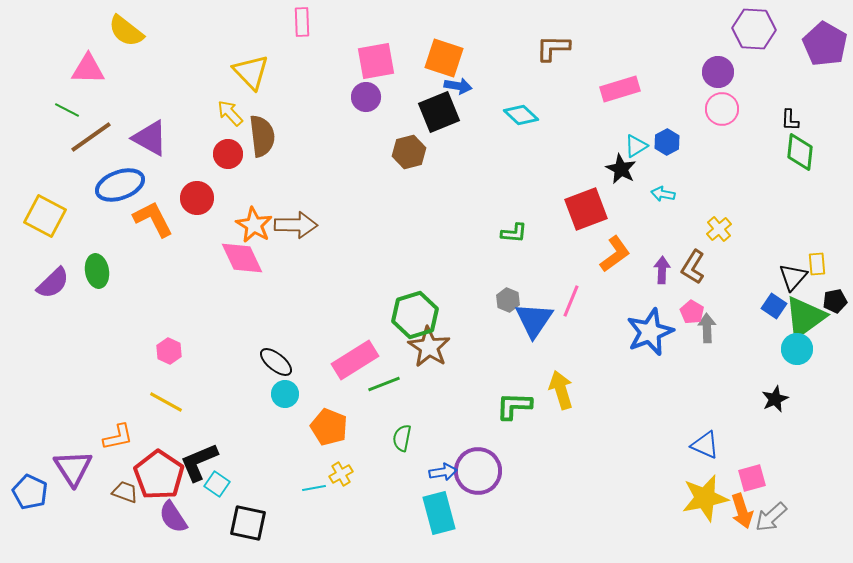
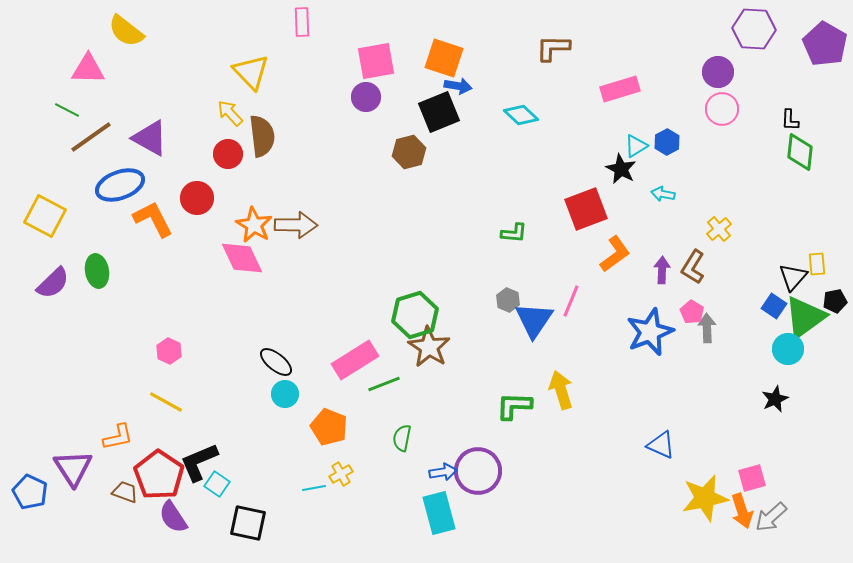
cyan circle at (797, 349): moved 9 px left
blue triangle at (705, 445): moved 44 px left
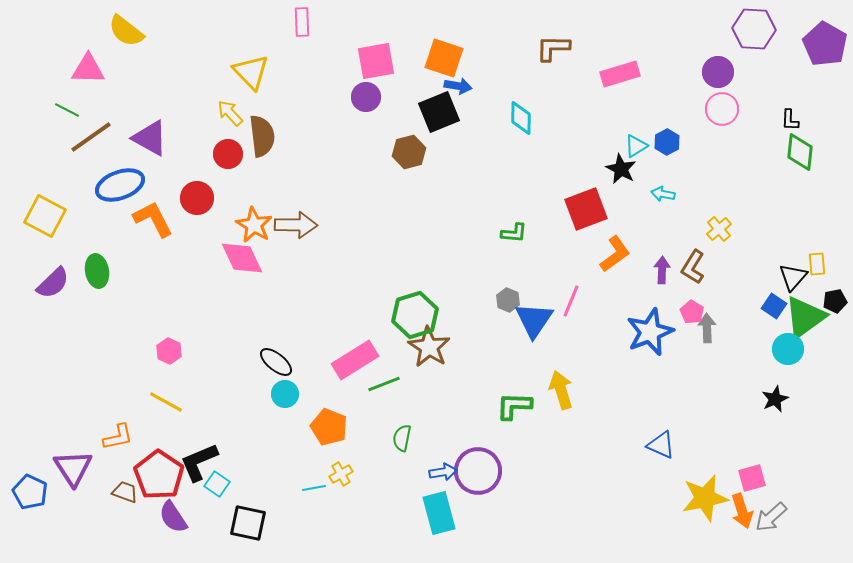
pink rectangle at (620, 89): moved 15 px up
cyan diamond at (521, 115): moved 3 px down; rotated 48 degrees clockwise
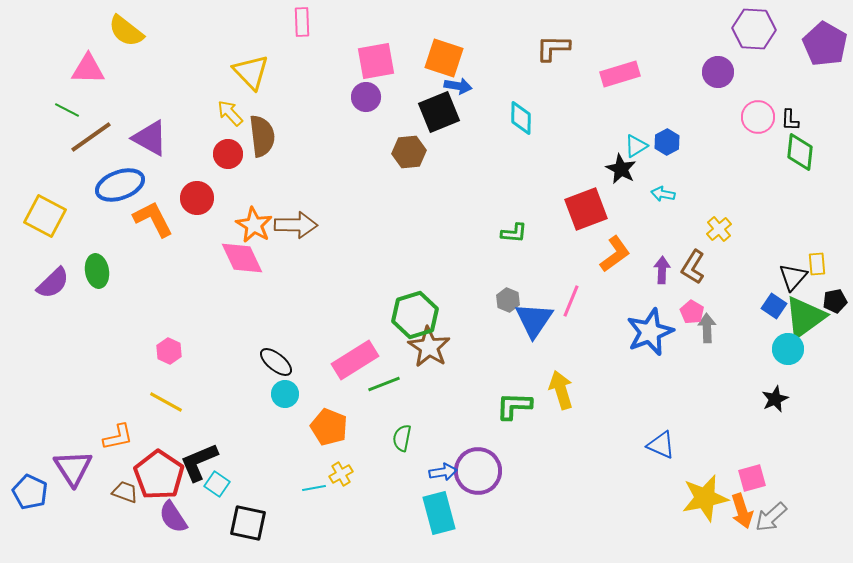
pink circle at (722, 109): moved 36 px right, 8 px down
brown hexagon at (409, 152): rotated 8 degrees clockwise
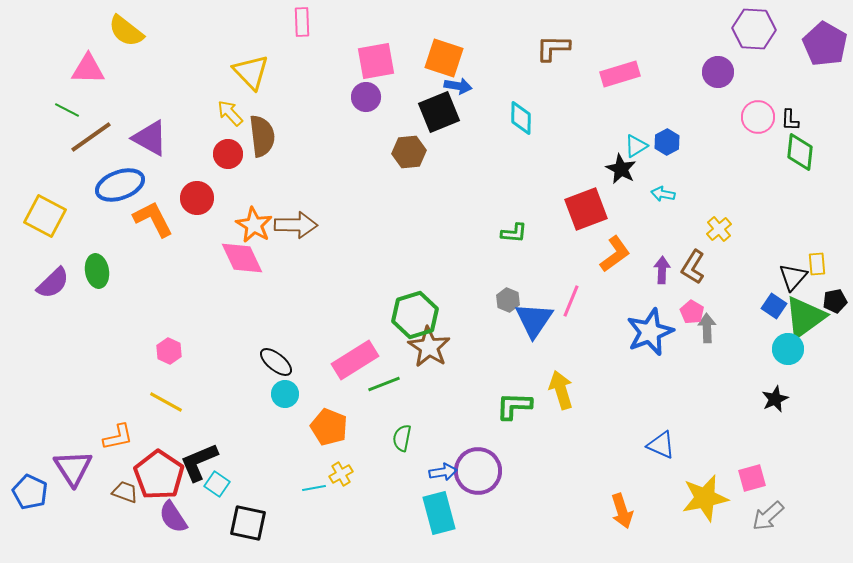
orange arrow at (742, 511): moved 120 px left
gray arrow at (771, 517): moved 3 px left, 1 px up
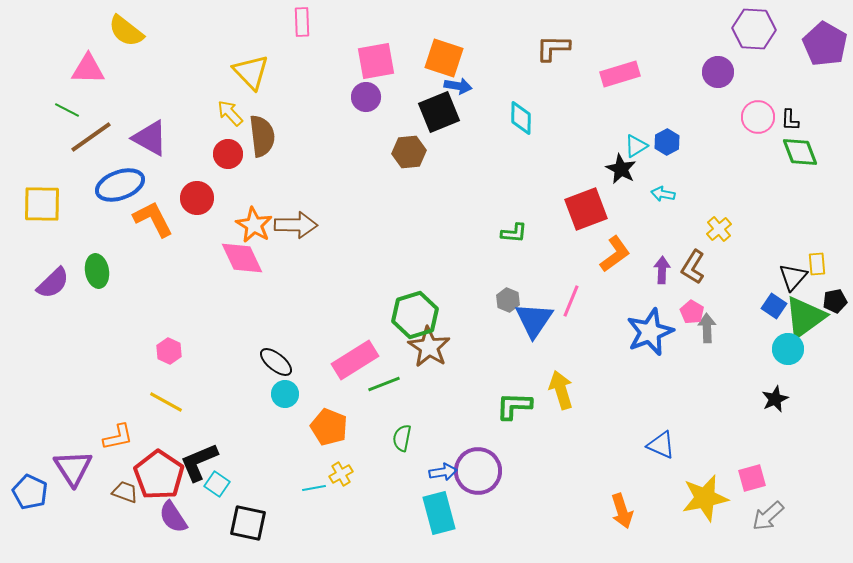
green diamond at (800, 152): rotated 27 degrees counterclockwise
yellow square at (45, 216): moved 3 px left, 12 px up; rotated 27 degrees counterclockwise
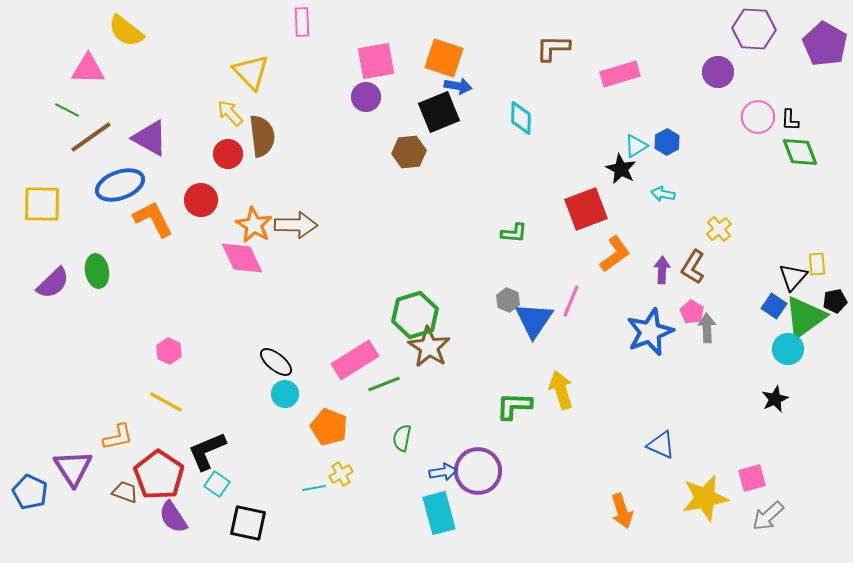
red circle at (197, 198): moved 4 px right, 2 px down
black L-shape at (199, 462): moved 8 px right, 11 px up
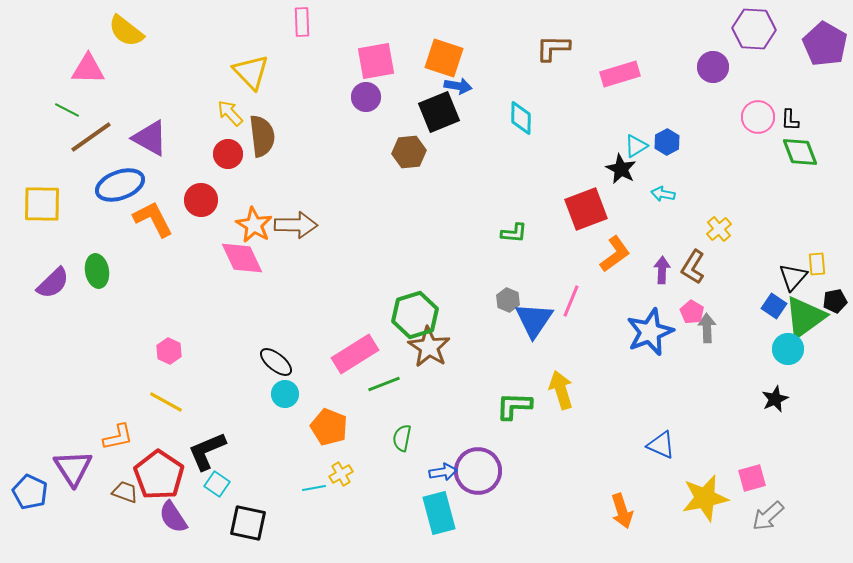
purple circle at (718, 72): moved 5 px left, 5 px up
pink rectangle at (355, 360): moved 6 px up
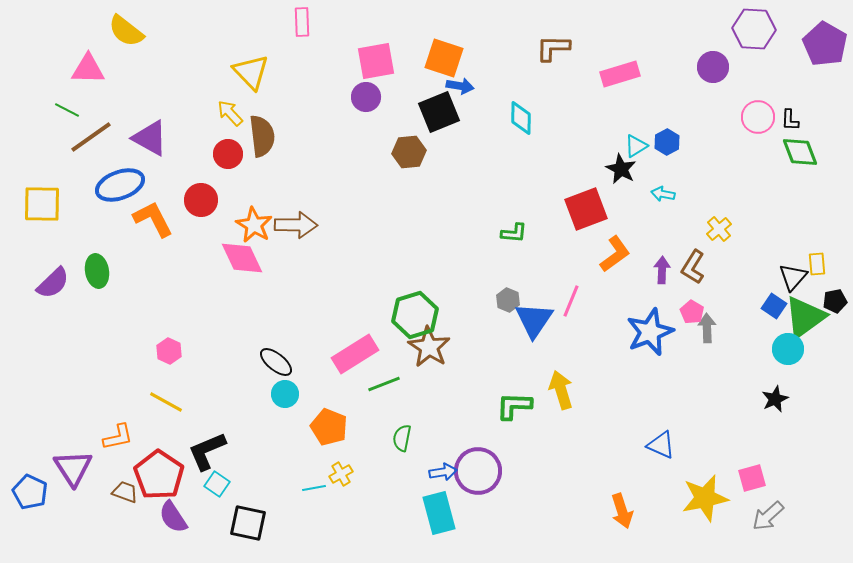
blue arrow at (458, 86): moved 2 px right
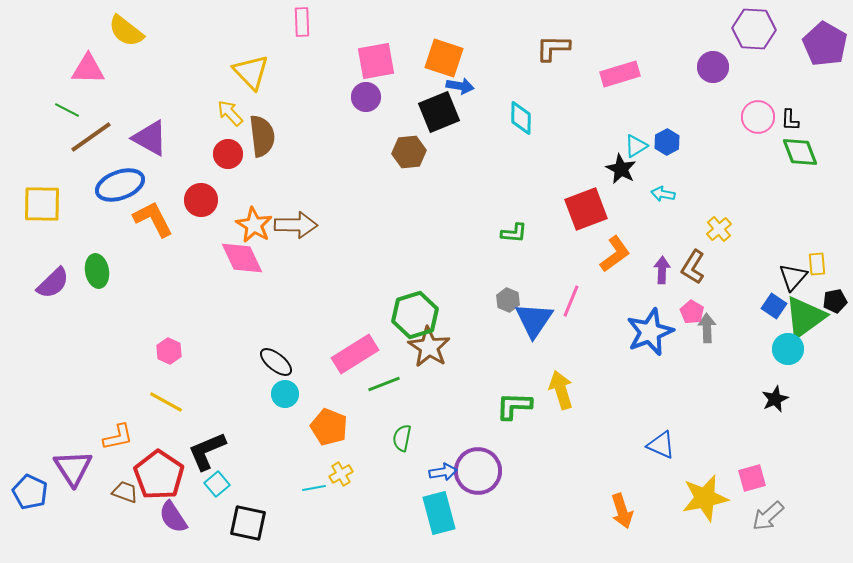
cyan square at (217, 484): rotated 15 degrees clockwise
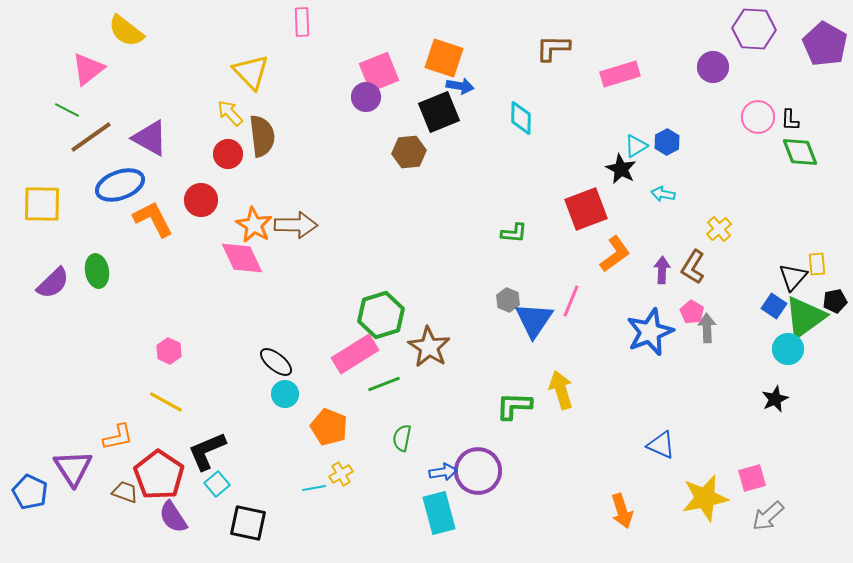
pink square at (376, 61): moved 3 px right, 11 px down; rotated 12 degrees counterclockwise
pink triangle at (88, 69): rotated 39 degrees counterclockwise
green hexagon at (415, 315): moved 34 px left
